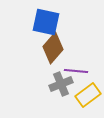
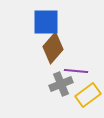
blue square: rotated 12 degrees counterclockwise
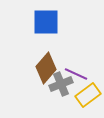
brown diamond: moved 7 px left, 20 px down
purple line: moved 3 px down; rotated 20 degrees clockwise
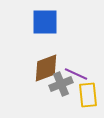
blue square: moved 1 px left
brown diamond: rotated 28 degrees clockwise
yellow rectangle: rotated 60 degrees counterclockwise
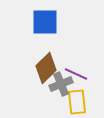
brown diamond: rotated 24 degrees counterclockwise
yellow rectangle: moved 11 px left, 7 px down
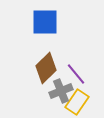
purple line: rotated 25 degrees clockwise
gray cross: moved 7 px down
yellow rectangle: rotated 40 degrees clockwise
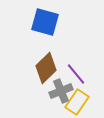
blue square: rotated 16 degrees clockwise
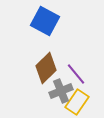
blue square: moved 1 px up; rotated 12 degrees clockwise
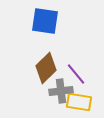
blue square: rotated 20 degrees counterclockwise
gray cross: rotated 15 degrees clockwise
yellow rectangle: moved 2 px right; rotated 65 degrees clockwise
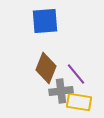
blue square: rotated 12 degrees counterclockwise
brown diamond: rotated 24 degrees counterclockwise
